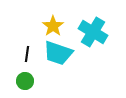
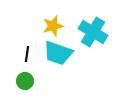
yellow star: rotated 20 degrees clockwise
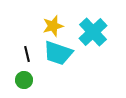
cyan cross: rotated 16 degrees clockwise
black line: rotated 21 degrees counterclockwise
green circle: moved 1 px left, 1 px up
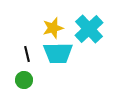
yellow star: moved 2 px down
cyan cross: moved 4 px left, 3 px up
cyan trapezoid: rotated 20 degrees counterclockwise
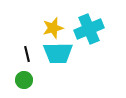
cyan cross: rotated 20 degrees clockwise
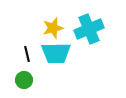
cyan trapezoid: moved 2 px left
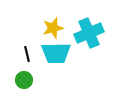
cyan cross: moved 4 px down
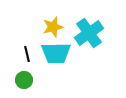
yellow star: moved 1 px up
cyan cross: rotated 12 degrees counterclockwise
